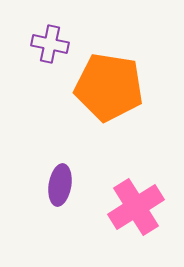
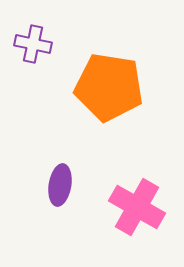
purple cross: moved 17 px left
pink cross: moved 1 px right; rotated 28 degrees counterclockwise
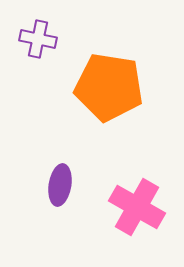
purple cross: moved 5 px right, 5 px up
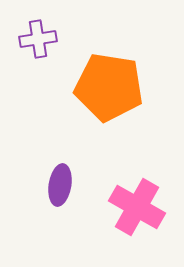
purple cross: rotated 21 degrees counterclockwise
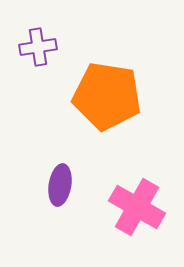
purple cross: moved 8 px down
orange pentagon: moved 2 px left, 9 px down
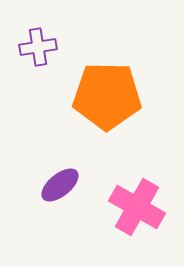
orange pentagon: rotated 8 degrees counterclockwise
purple ellipse: rotated 42 degrees clockwise
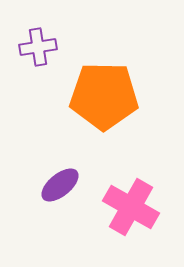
orange pentagon: moved 3 px left
pink cross: moved 6 px left
